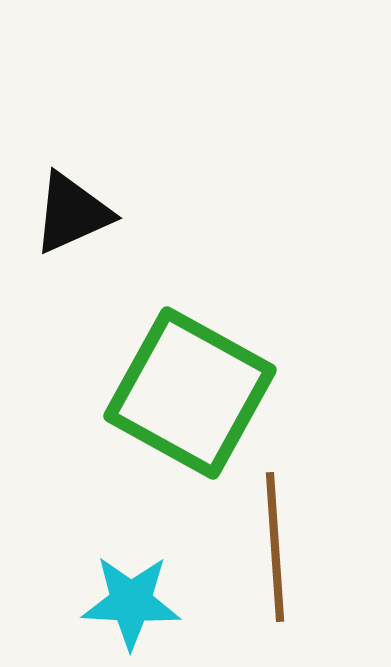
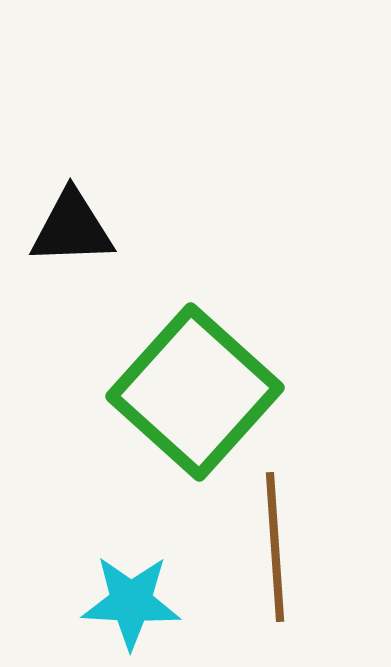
black triangle: moved 15 px down; rotated 22 degrees clockwise
green square: moved 5 px right, 1 px up; rotated 13 degrees clockwise
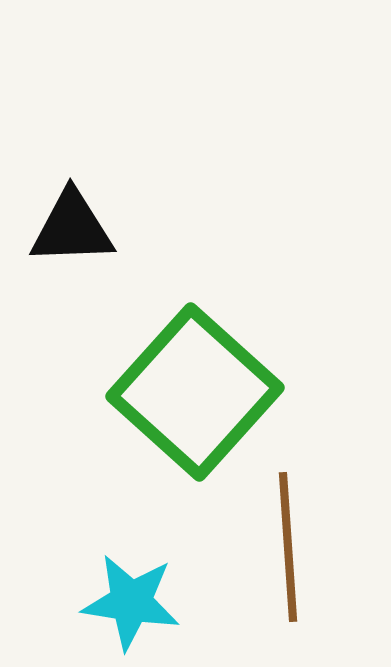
brown line: moved 13 px right
cyan star: rotated 6 degrees clockwise
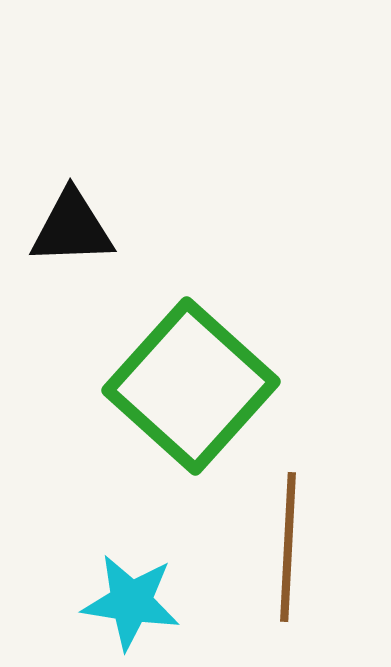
green square: moved 4 px left, 6 px up
brown line: rotated 7 degrees clockwise
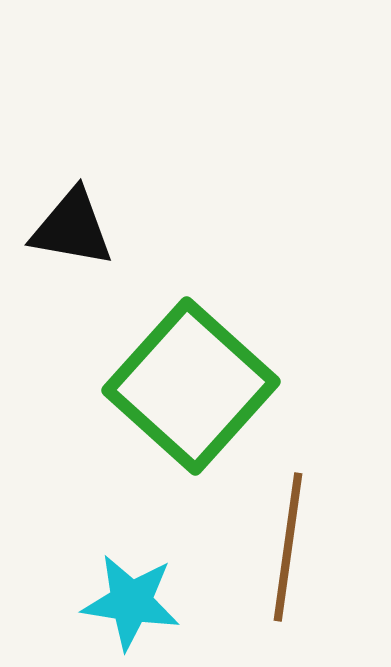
black triangle: rotated 12 degrees clockwise
brown line: rotated 5 degrees clockwise
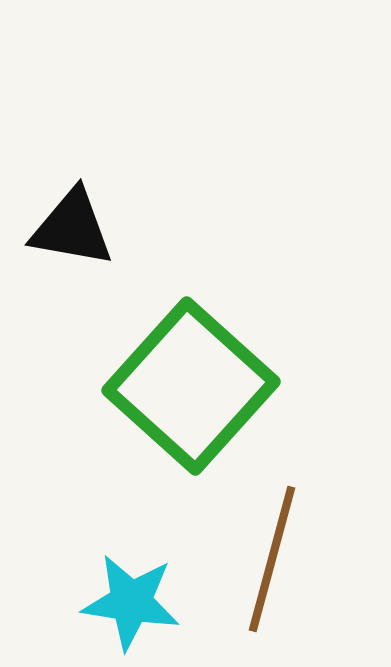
brown line: moved 16 px left, 12 px down; rotated 7 degrees clockwise
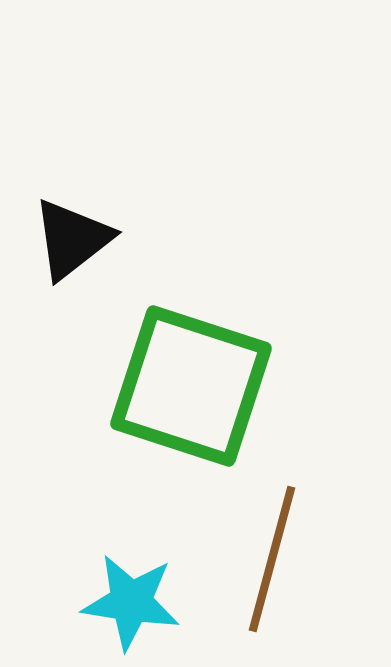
black triangle: moved 11 px down; rotated 48 degrees counterclockwise
green square: rotated 24 degrees counterclockwise
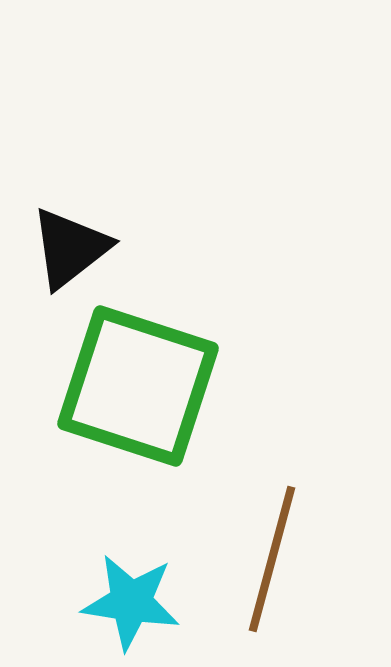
black triangle: moved 2 px left, 9 px down
green square: moved 53 px left
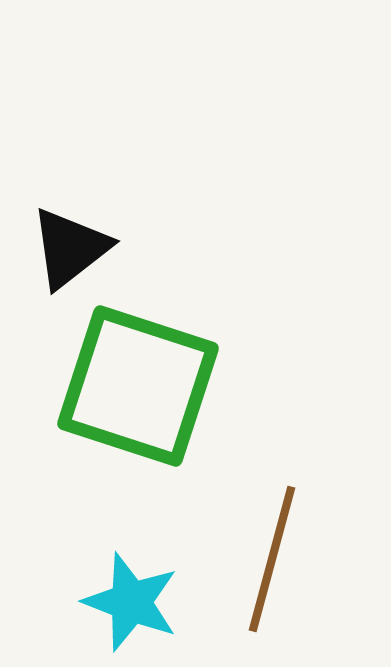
cyan star: rotated 12 degrees clockwise
